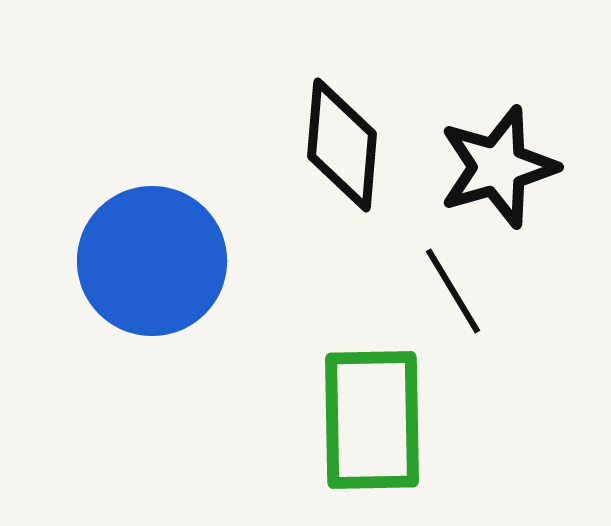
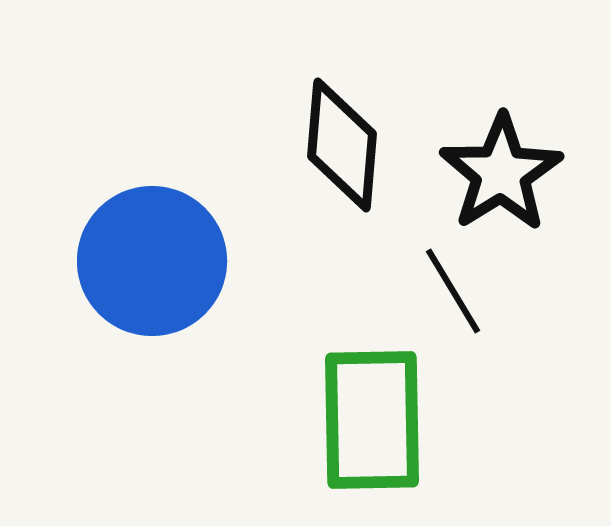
black star: moved 3 px right, 6 px down; rotated 16 degrees counterclockwise
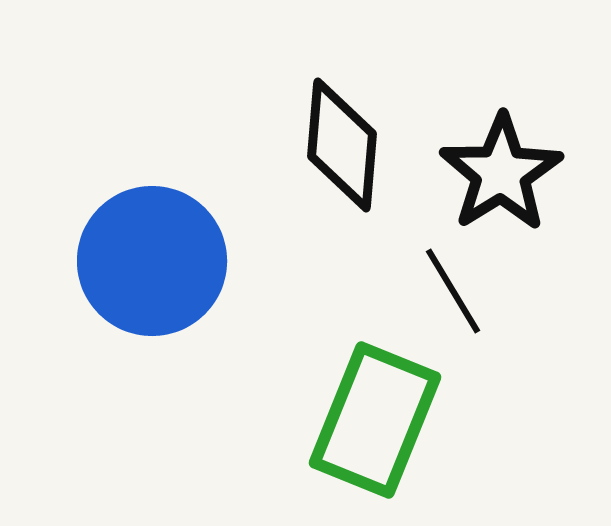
green rectangle: moved 3 px right; rotated 23 degrees clockwise
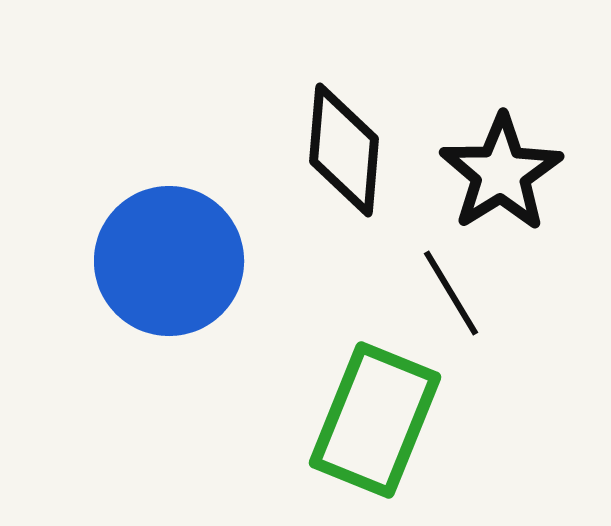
black diamond: moved 2 px right, 5 px down
blue circle: moved 17 px right
black line: moved 2 px left, 2 px down
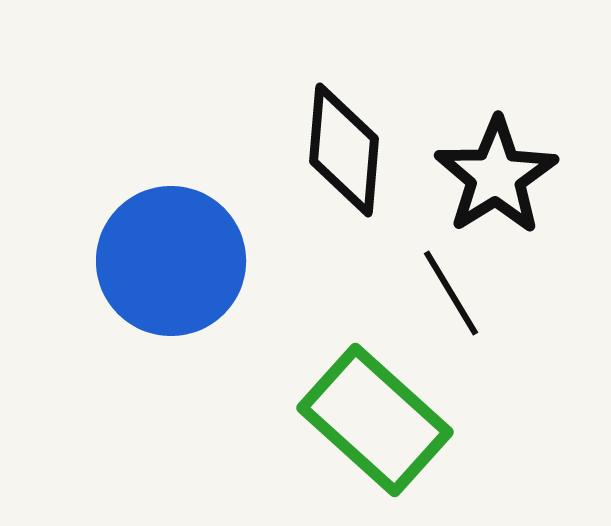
black star: moved 5 px left, 3 px down
blue circle: moved 2 px right
green rectangle: rotated 70 degrees counterclockwise
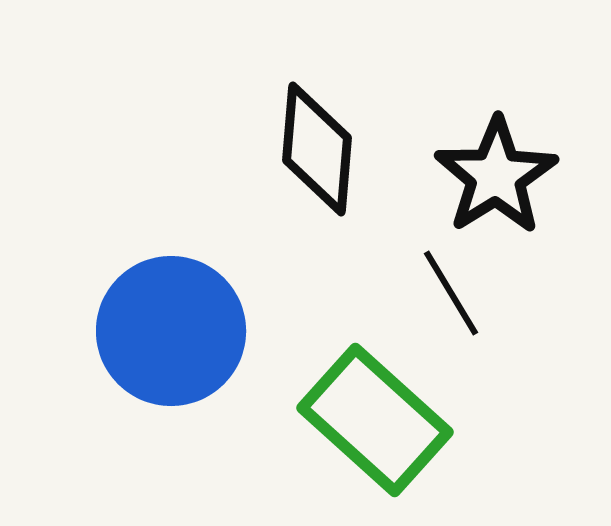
black diamond: moved 27 px left, 1 px up
blue circle: moved 70 px down
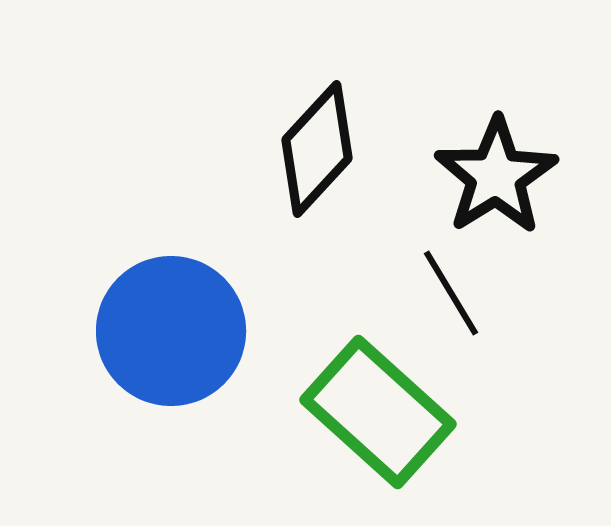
black diamond: rotated 38 degrees clockwise
green rectangle: moved 3 px right, 8 px up
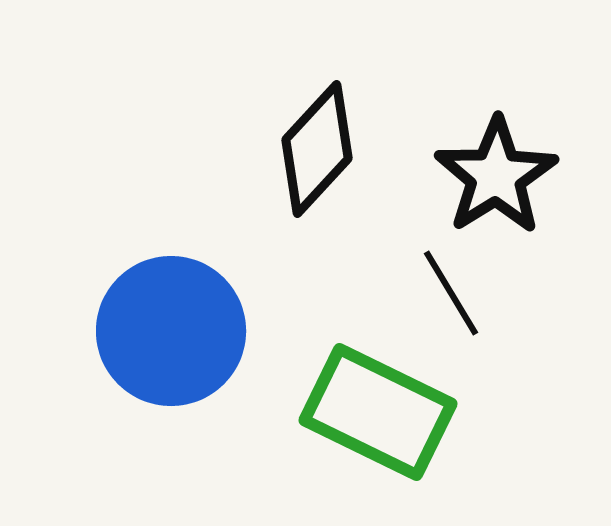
green rectangle: rotated 16 degrees counterclockwise
